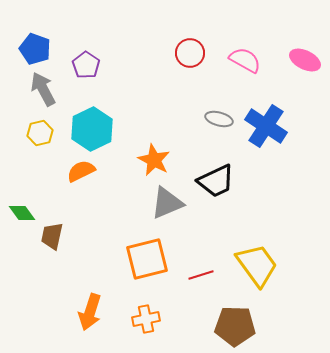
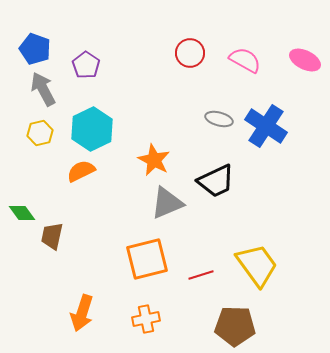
orange arrow: moved 8 px left, 1 px down
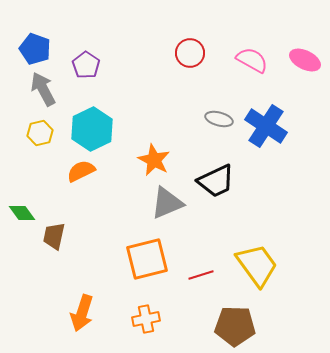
pink semicircle: moved 7 px right
brown trapezoid: moved 2 px right
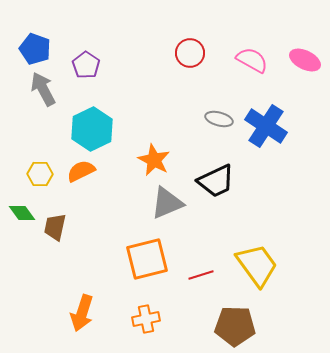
yellow hexagon: moved 41 px down; rotated 15 degrees clockwise
brown trapezoid: moved 1 px right, 9 px up
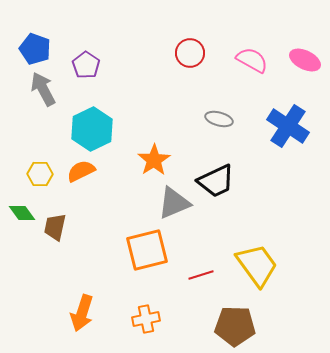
blue cross: moved 22 px right
orange star: rotated 12 degrees clockwise
gray triangle: moved 7 px right
orange square: moved 9 px up
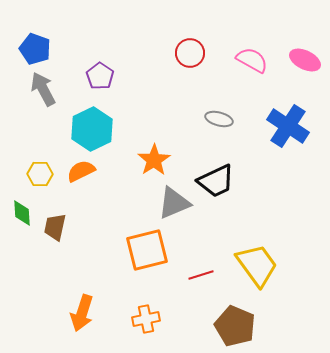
purple pentagon: moved 14 px right, 11 px down
green diamond: rotated 32 degrees clockwise
brown pentagon: rotated 21 degrees clockwise
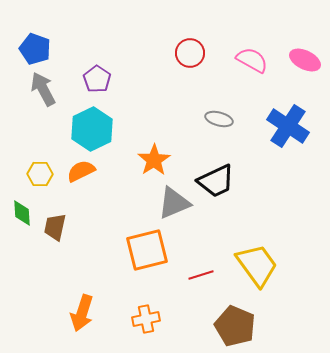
purple pentagon: moved 3 px left, 3 px down
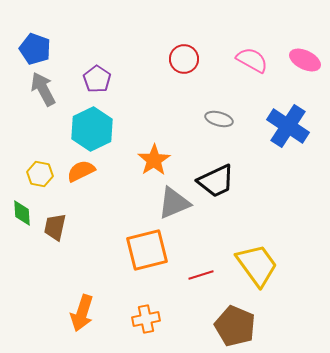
red circle: moved 6 px left, 6 px down
yellow hexagon: rotated 10 degrees clockwise
